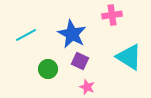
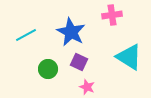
blue star: moved 1 px left, 2 px up
purple square: moved 1 px left, 1 px down
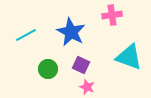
cyan triangle: rotated 12 degrees counterclockwise
purple square: moved 2 px right, 3 px down
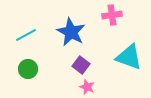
purple square: rotated 12 degrees clockwise
green circle: moved 20 px left
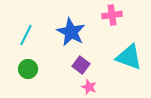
cyan line: rotated 35 degrees counterclockwise
pink star: moved 2 px right
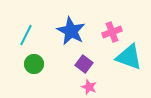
pink cross: moved 17 px down; rotated 12 degrees counterclockwise
blue star: moved 1 px up
purple square: moved 3 px right, 1 px up
green circle: moved 6 px right, 5 px up
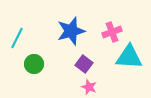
blue star: rotated 28 degrees clockwise
cyan line: moved 9 px left, 3 px down
cyan triangle: rotated 16 degrees counterclockwise
